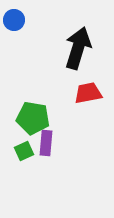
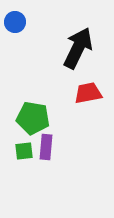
blue circle: moved 1 px right, 2 px down
black arrow: rotated 9 degrees clockwise
purple rectangle: moved 4 px down
green square: rotated 18 degrees clockwise
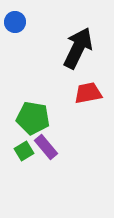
purple rectangle: rotated 45 degrees counterclockwise
green square: rotated 24 degrees counterclockwise
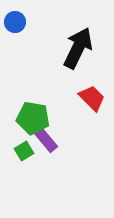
red trapezoid: moved 4 px right, 5 px down; rotated 56 degrees clockwise
purple rectangle: moved 7 px up
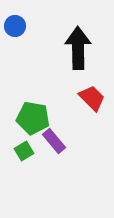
blue circle: moved 4 px down
black arrow: rotated 27 degrees counterclockwise
purple rectangle: moved 8 px right, 1 px down
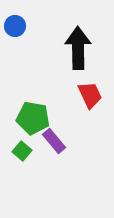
red trapezoid: moved 2 px left, 3 px up; rotated 20 degrees clockwise
green square: moved 2 px left; rotated 18 degrees counterclockwise
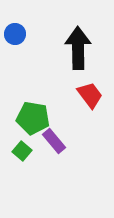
blue circle: moved 8 px down
red trapezoid: rotated 12 degrees counterclockwise
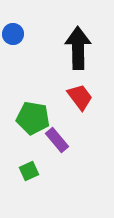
blue circle: moved 2 px left
red trapezoid: moved 10 px left, 2 px down
purple rectangle: moved 3 px right, 1 px up
green square: moved 7 px right, 20 px down; rotated 24 degrees clockwise
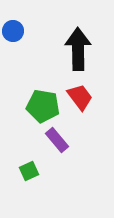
blue circle: moved 3 px up
black arrow: moved 1 px down
green pentagon: moved 10 px right, 12 px up
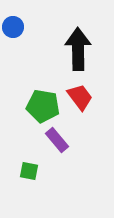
blue circle: moved 4 px up
green square: rotated 36 degrees clockwise
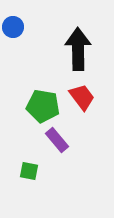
red trapezoid: moved 2 px right
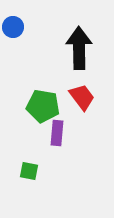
black arrow: moved 1 px right, 1 px up
purple rectangle: moved 7 px up; rotated 45 degrees clockwise
